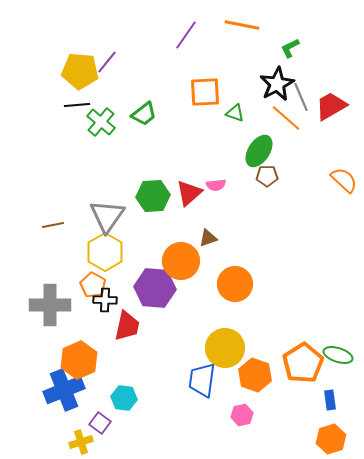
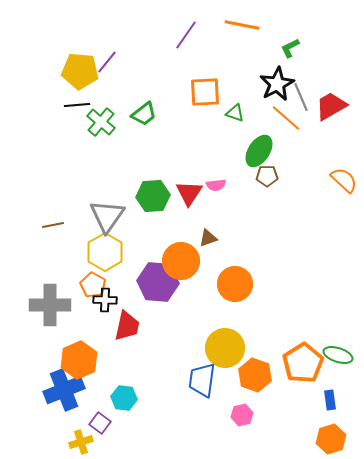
red triangle at (189, 193): rotated 16 degrees counterclockwise
purple hexagon at (155, 288): moved 3 px right, 6 px up
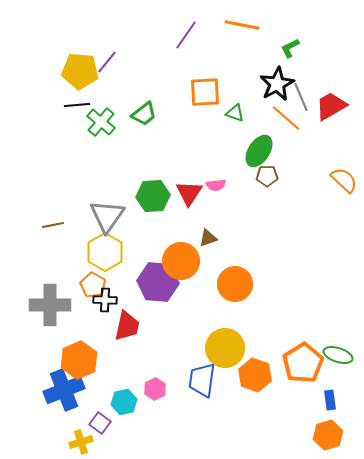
cyan hexagon at (124, 398): moved 4 px down; rotated 20 degrees counterclockwise
pink hexagon at (242, 415): moved 87 px left, 26 px up; rotated 15 degrees counterclockwise
orange hexagon at (331, 439): moved 3 px left, 4 px up
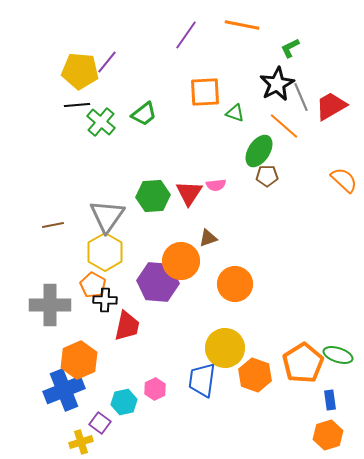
orange line at (286, 118): moved 2 px left, 8 px down
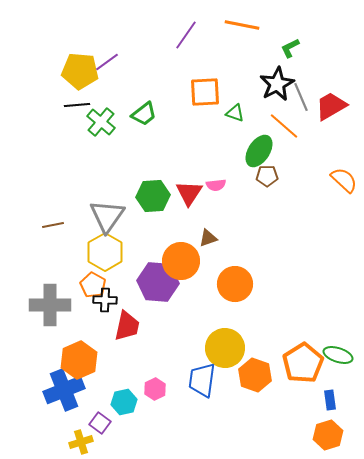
purple line at (107, 62): rotated 15 degrees clockwise
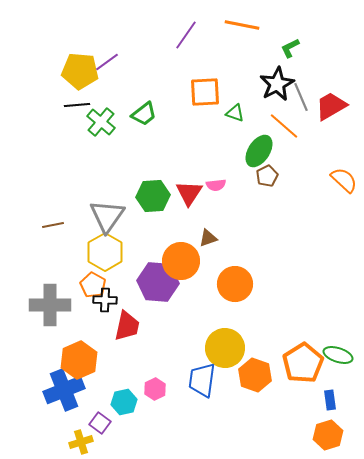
brown pentagon at (267, 176): rotated 25 degrees counterclockwise
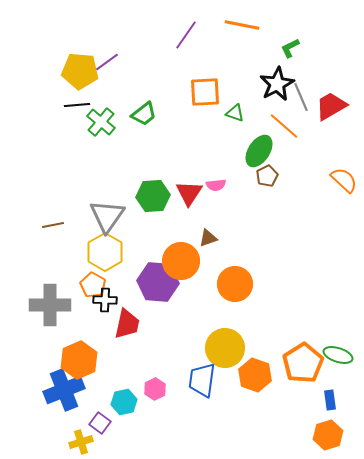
red trapezoid at (127, 326): moved 2 px up
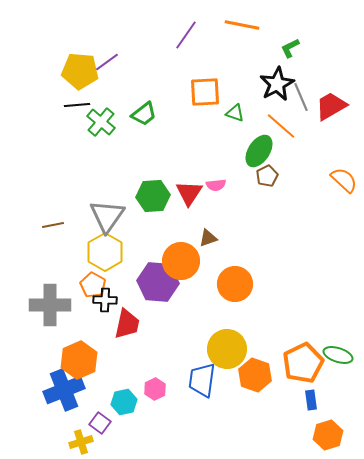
orange line at (284, 126): moved 3 px left
yellow circle at (225, 348): moved 2 px right, 1 px down
orange pentagon at (303, 363): rotated 6 degrees clockwise
blue rectangle at (330, 400): moved 19 px left
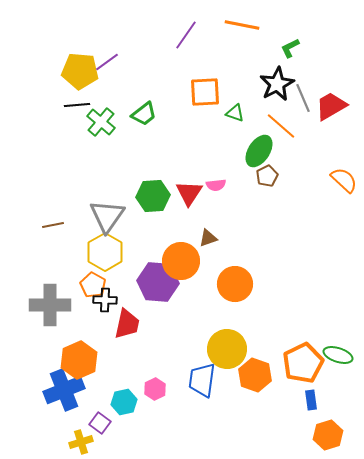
gray line at (301, 97): moved 2 px right, 1 px down
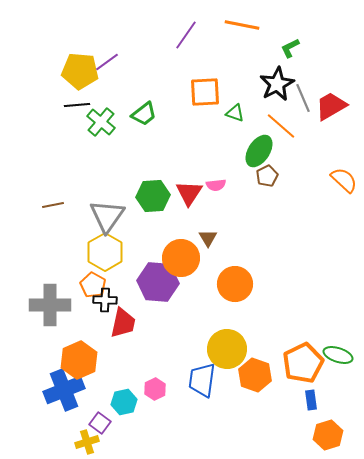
brown line at (53, 225): moved 20 px up
brown triangle at (208, 238): rotated 42 degrees counterclockwise
orange circle at (181, 261): moved 3 px up
red trapezoid at (127, 324): moved 4 px left, 1 px up
yellow cross at (81, 442): moved 6 px right
